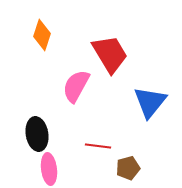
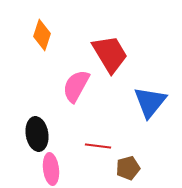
pink ellipse: moved 2 px right
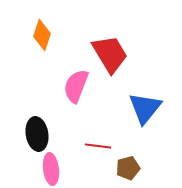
pink semicircle: rotated 8 degrees counterclockwise
blue triangle: moved 5 px left, 6 px down
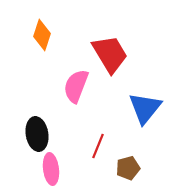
red line: rotated 75 degrees counterclockwise
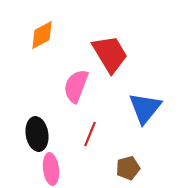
orange diamond: rotated 44 degrees clockwise
red line: moved 8 px left, 12 px up
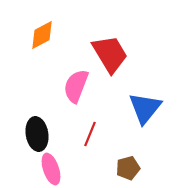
pink ellipse: rotated 12 degrees counterclockwise
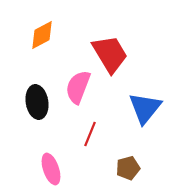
pink semicircle: moved 2 px right, 1 px down
black ellipse: moved 32 px up
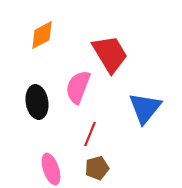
brown pentagon: moved 31 px left
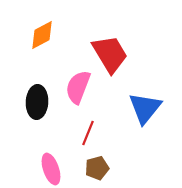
black ellipse: rotated 12 degrees clockwise
red line: moved 2 px left, 1 px up
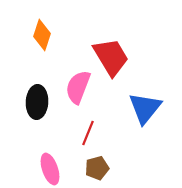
orange diamond: rotated 44 degrees counterclockwise
red trapezoid: moved 1 px right, 3 px down
pink ellipse: moved 1 px left
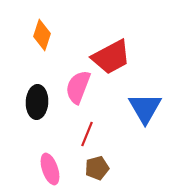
red trapezoid: rotated 93 degrees clockwise
blue triangle: rotated 9 degrees counterclockwise
red line: moved 1 px left, 1 px down
